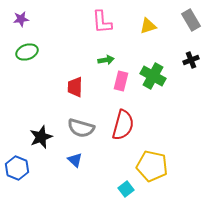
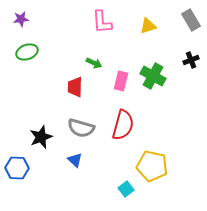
green arrow: moved 12 px left, 3 px down; rotated 35 degrees clockwise
blue hexagon: rotated 20 degrees counterclockwise
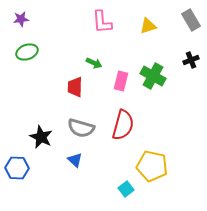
black star: rotated 25 degrees counterclockwise
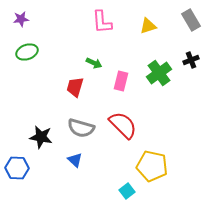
green cross: moved 6 px right, 3 px up; rotated 25 degrees clockwise
red trapezoid: rotated 15 degrees clockwise
red semicircle: rotated 60 degrees counterclockwise
black star: rotated 15 degrees counterclockwise
cyan square: moved 1 px right, 2 px down
